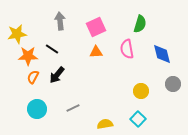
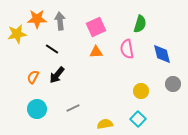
orange star: moved 9 px right, 37 px up
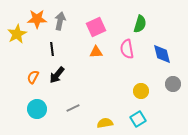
gray arrow: rotated 18 degrees clockwise
yellow star: rotated 18 degrees counterclockwise
black line: rotated 48 degrees clockwise
cyan square: rotated 14 degrees clockwise
yellow semicircle: moved 1 px up
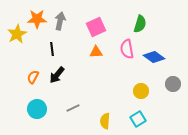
blue diamond: moved 8 px left, 3 px down; rotated 40 degrees counterclockwise
yellow semicircle: moved 2 px up; rotated 77 degrees counterclockwise
